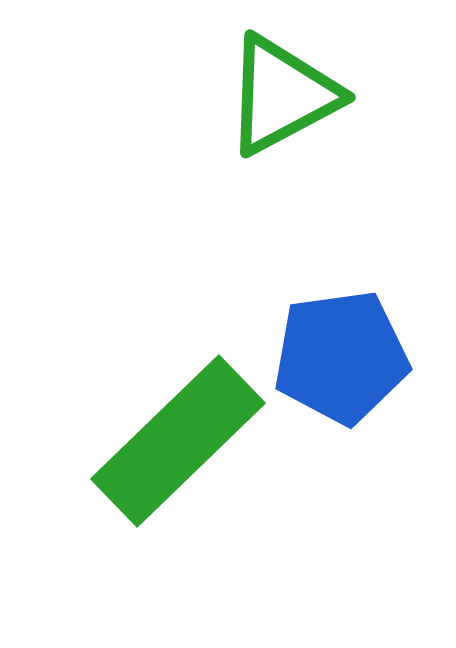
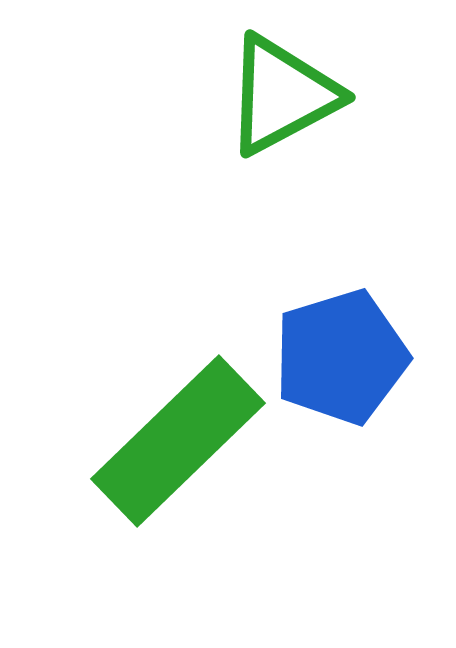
blue pentagon: rotated 9 degrees counterclockwise
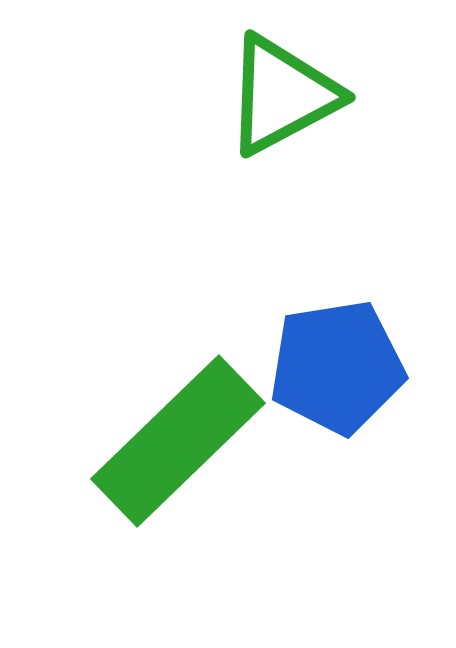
blue pentagon: moved 4 px left, 10 px down; rotated 8 degrees clockwise
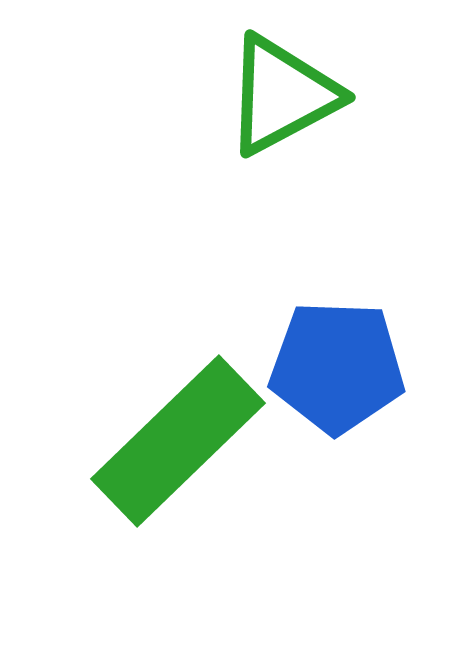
blue pentagon: rotated 11 degrees clockwise
